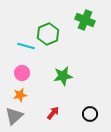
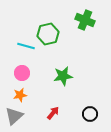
green hexagon: rotated 10 degrees clockwise
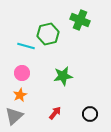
green cross: moved 5 px left
orange star: rotated 16 degrees counterclockwise
red arrow: moved 2 px right
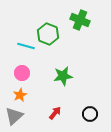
green hexagon: rotated 25 degrees counterclockwise
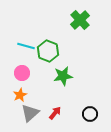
green cross: rotated 24 degrees clockwise
green hexagon: moved 17 px down
gray triangle: moved 16 px right, 3 px up
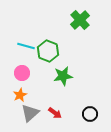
red arrow: rotated 88 degrees clockwise
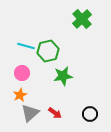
green cross: moved 2 px right, 1 px up
green hexagon: rotated 25 degrees clockwise
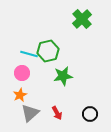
cyan line: moved 3 px right, 8 px down
red arrow: moved 2 px right; rotated 24 degrees clockwise
